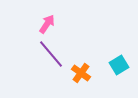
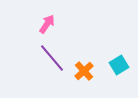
purple line: moved 1 px right, 4 px down
orange cross: moved 3 px right, 2 px up; rotated 12 degrees clockwise
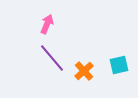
pink arrow: rotated 12 degrees counterclockwise
cyan square: rotated 18 degrees clockwise
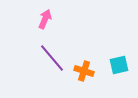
pink arrow: moved 2 px left, 5 px up
orange cross: rotated 30 degrees counterclockwise
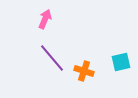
cyan square: moved 2 px right, 3 px up
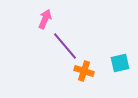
purple line: moved 13 px right, 12 px up
cyan square: moved 1 px left, 1 px down
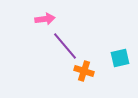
pink arrow: rotated 60 degrees clockwise
cyan square: moved 5 px up
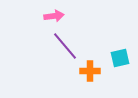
pink arrow: moved 9 px right, 3 px up
orange cross: moved 6 px right; rotated 18 degrees counterclockwise
